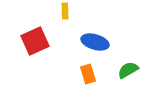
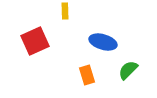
blue ellipse: moved 8 px right
green semicircle: rotated 15 degrees counterclockwise
orange rectangle: moved 1 px left, 1 px down
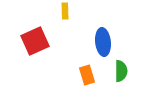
blue ellipse: rotated 68 degrees clockwise
green semicircle: moved 7 px left, 1 px down; rotated 135 degrees clockwise
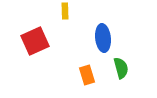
blue ellipse: moved 4 px up
green semicircle: moved 3 px up; rotated 15 degrees counterclockwise
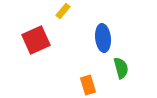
yellow rectangle: moved 2 px left; rotated 42 degrees clockwise
red square: moved 1 px right, 1 px up
orange rectangle: moved 1 px right, 10 px down
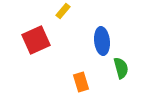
blue ellipse: moved 1 px left, 3 px down
orange rectangle: moved 7 px left, 3 px up
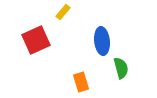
yellow rectangle: moved 1 px down
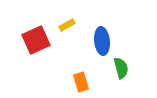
yellow rectangle: moved 4 px right, 13 px down; rotated 21 degrees clockwise
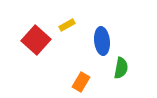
red square: rotated 24 degrees counterclockwise
green semicircle: rotated 25 degrees clockwise
orange rectangle: rotated 48 degrees clockwise
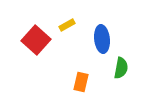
blue ellipse: moved 2 px up
orange rectangle: rotated 18 degrees counterclockwise
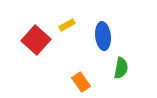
blue ellipse: moved 1 px right, 3 px up
orange rectangle: rotated 48 degrees counterclockwise
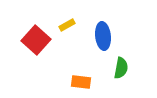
orange rectangle: rotated 48 degrees counterclockwise
